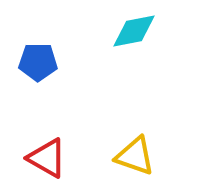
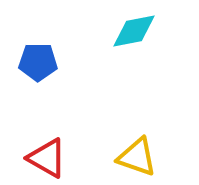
yellow triangle: moved 2 px right, 1 px down
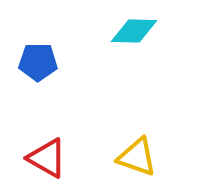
cyan diamond: rotated 12 degrees clockwise
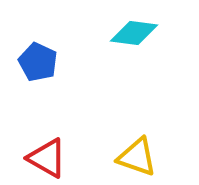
cyan diamond: moved 2 px down; rotated 6 degrees clockwise
blue pentagon: rotated 24 degrees clockwise
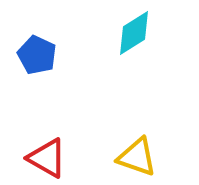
cyan diamond: rotated 39 degrees counterclockwise
blue pentagon: moved 1 px left, 7 px up
